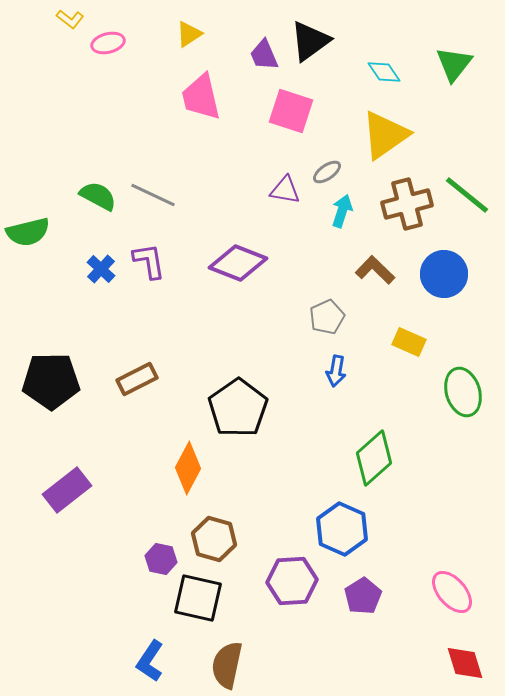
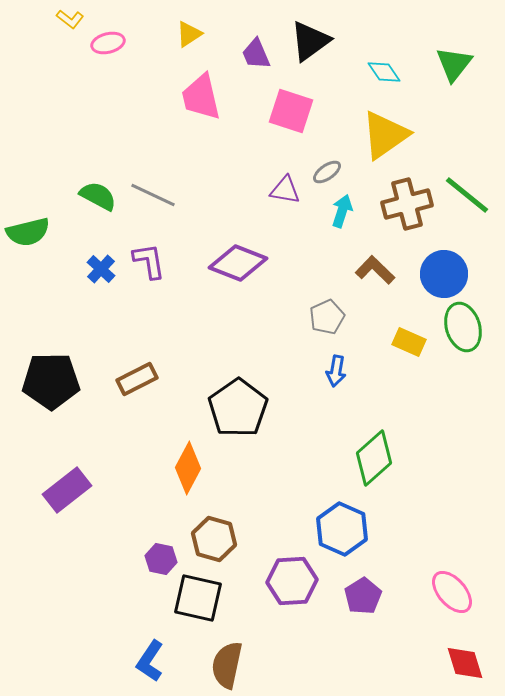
purple trapezoid at (264, 55): moved 8 px left, 1 px up
green ellipse at (463, 392): moved 65 px up
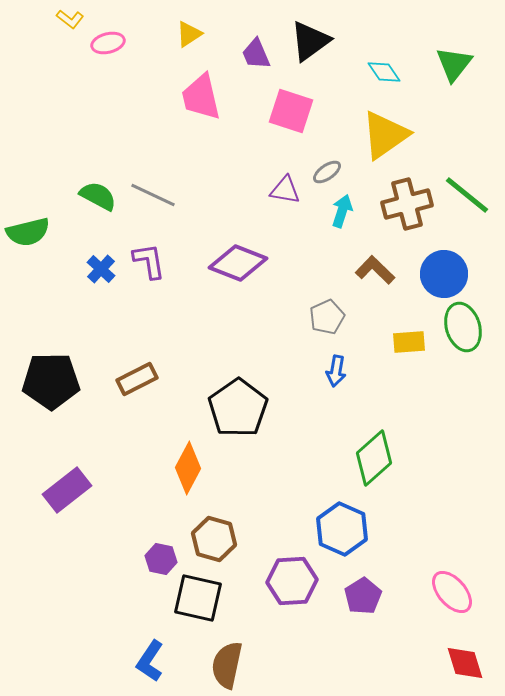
yellow rectangle at (409, 342): rotated 28 degrees counterclockwise
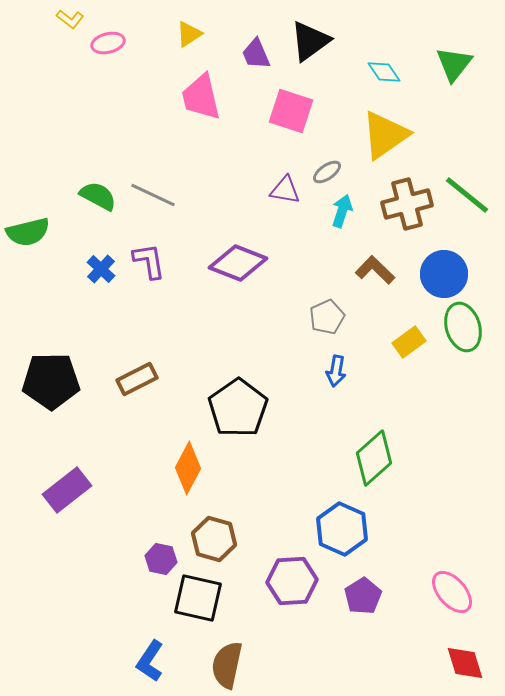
yellow rectangle at (409, 342): rotated 32 degrees counterclockwise
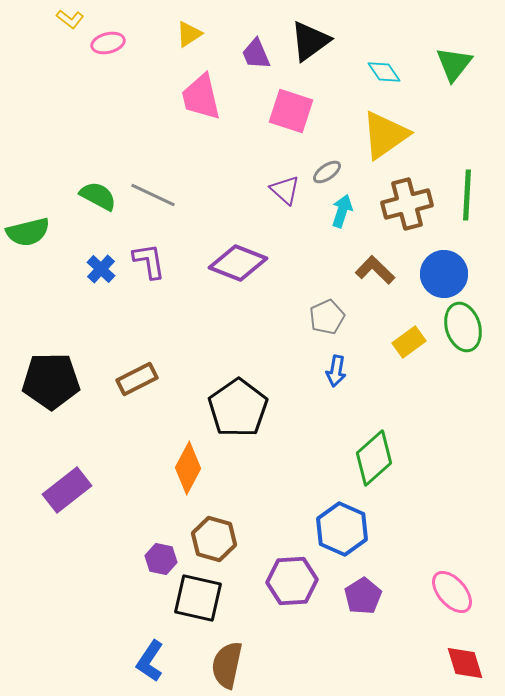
purple triangle at (285, 190): rotated 32 degrees clockwise
green line at (467, 195): rotated 54 degrees clockwise
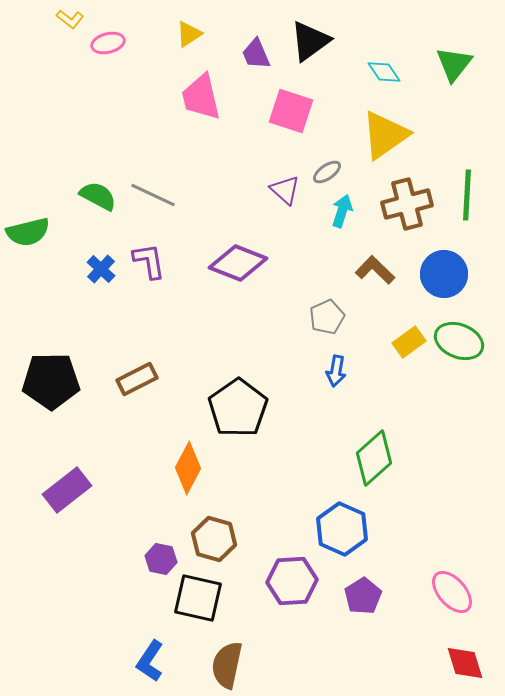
green ellipse at (463, 327): moved 4 px left, 14 px down; rotated 51 degrees counterclockwise
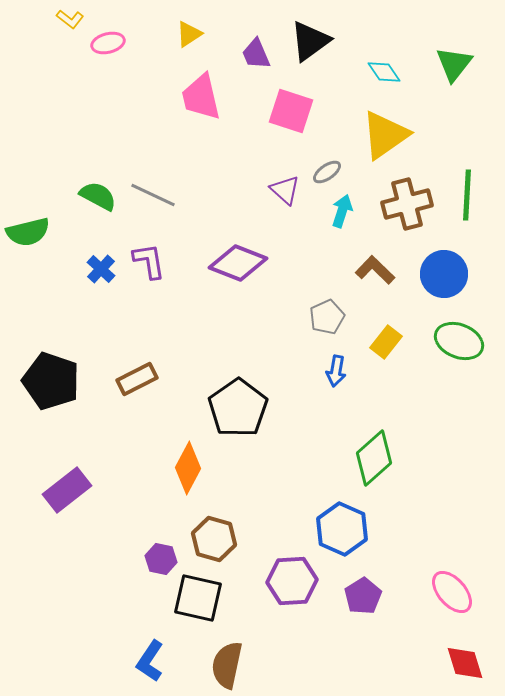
yellow rectangle at (409, 342): moved 23 px left; rotated 16 degrees counterclockwise
black pentagon at (51, 381): rotated 20 degrees clockwise
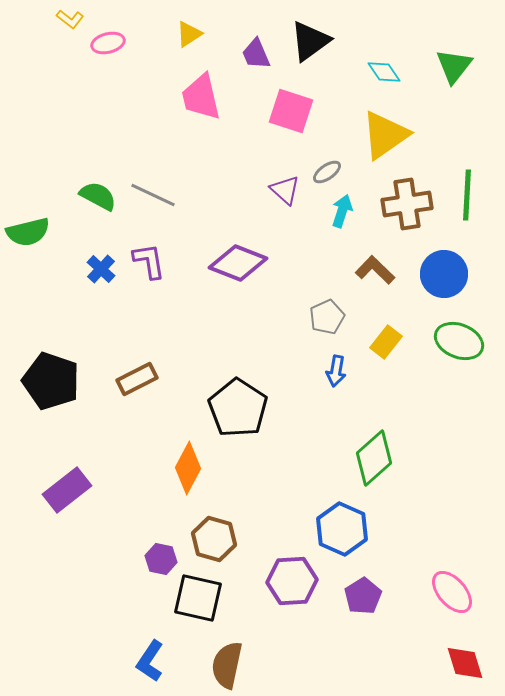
green triangle at (454, 64): moved 2 px down
brown cross at (407, 204): rotated 6 degrees clockwise
black pentagon at (238, 408): rotated 4 degrees counterclockwise
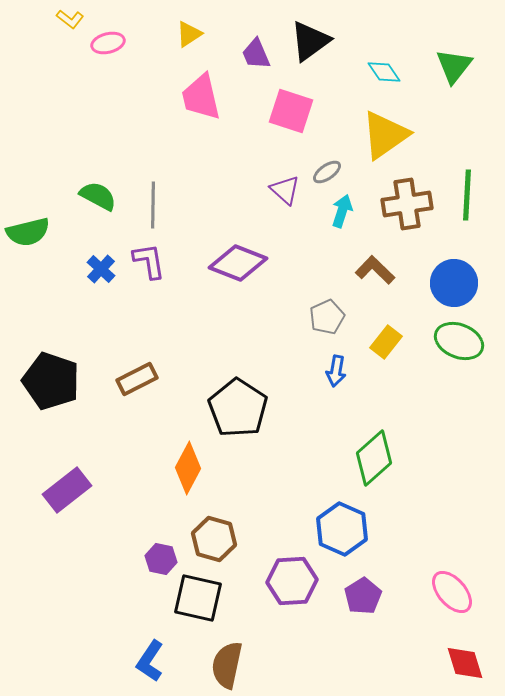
gray line at (153, 195): moved 10 px down; rotated 66 degrees clockwise
blue circle at (444, 274): moved 10 px right, 9 px down
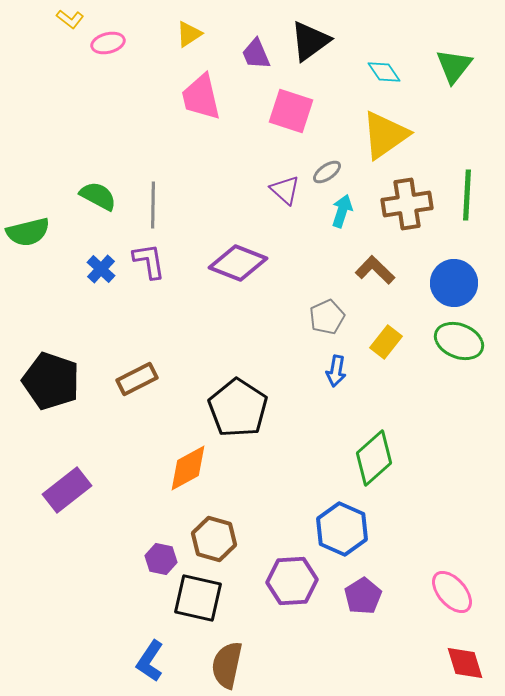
orange diamond at (188, 468): rotated 33 degrees clockwise
